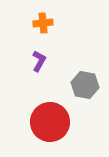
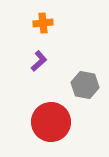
purple L-shape: rotated 20 degrees clockwise
red circle: moved 1 px right
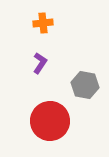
purple L-shape: moved 1 px right, 2 px down; rotated 15 degrees counterclockwise
red circle: moved 1 px left, 1 px up
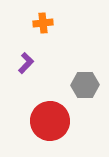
purple L-shape: moved 14 px left; rotated 10 degrees clockwise
gray hexagon: rotated 12 degrees counterclockwise
